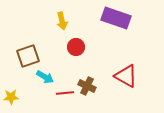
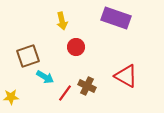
red line: rotated 48 degrees counterclockwise
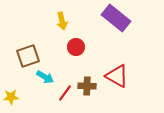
purple rectangle: rotated 20 degrees clockwise
red triangle: moved 9 px left
brown cross: rotated 24 degrees counterclockwise
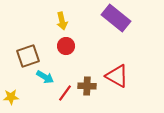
red circle: moved 10 px left, 1 px up
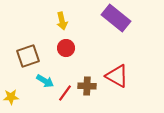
red circle: moved 2 px down
cyan arrow: moved 4 px down
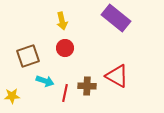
red circle: moved 1 px left
cyan arrow: rotated 12 degrees counterclockwise
red line: rotated 24 degrees counterclockwise
yellow star: moved 1 px right, 1 px up
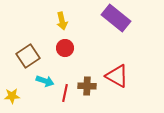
brown square: rotated 15 degrees counterclockwise
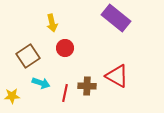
yellow arrow: moved 10 px left, 2 px down
cyan arrow: moved 4 px left, 2 px down
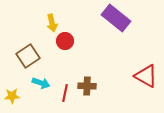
red circle: moved 7 px up
red triangle: moved 29 px right
